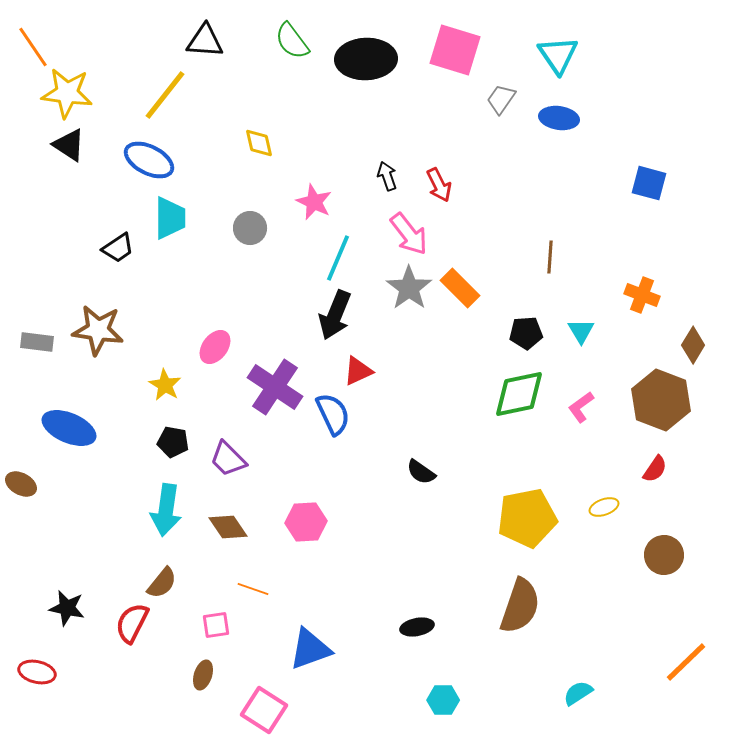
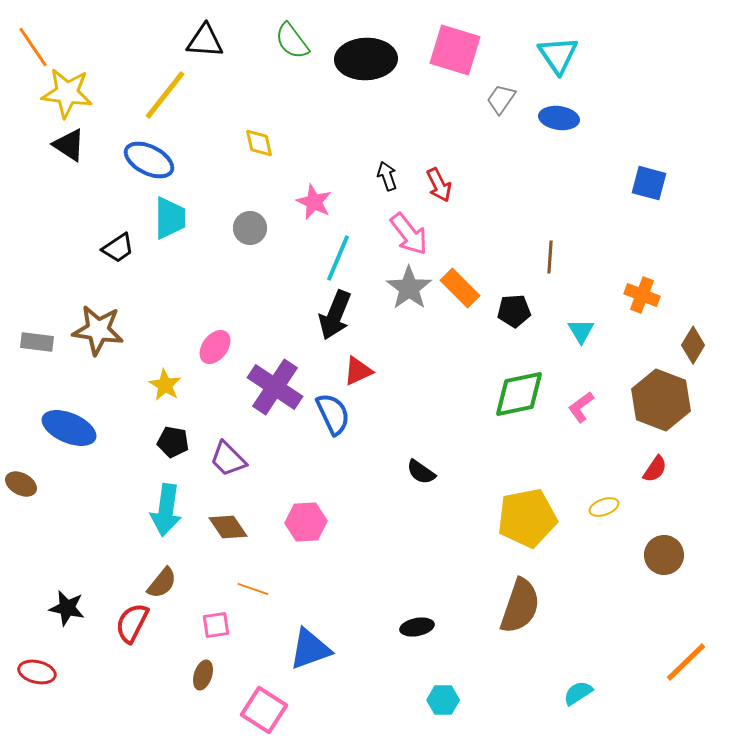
black pentagon at (526, 333): moved 12 px left, 22 px up
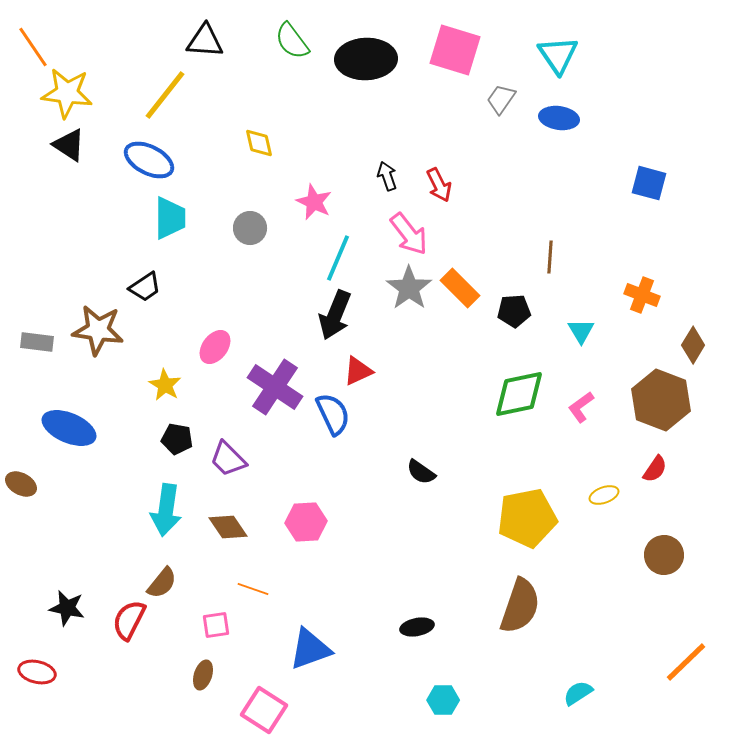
black trapezoid at (118, 248): moved 27 px right, 39 px down
black pentagon at (173, 442): moved 4 px right, 3 px up
yellow ellipse at (604, 507): moved 12 px up
red semicircle at (132, 623): moved 3 px left, 3 px up
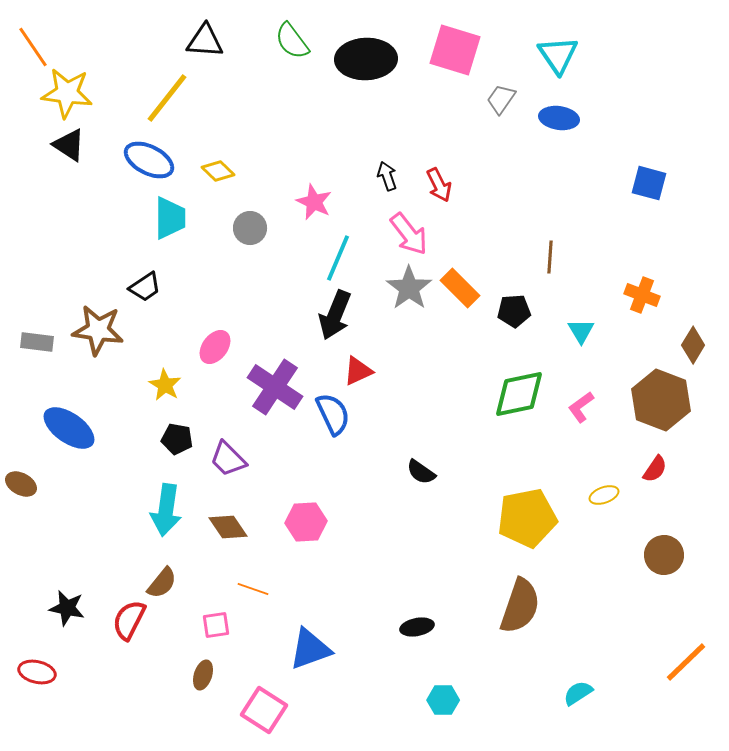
yellow line at (165, 95): moved 2 px right, 3 px down
yellow diamond at (259, 143): moved 41 px left, 28 px down; rotated 32 degrees counterclockwise
blue ellipse at (69, 428): rotated 12 degrees clockwise
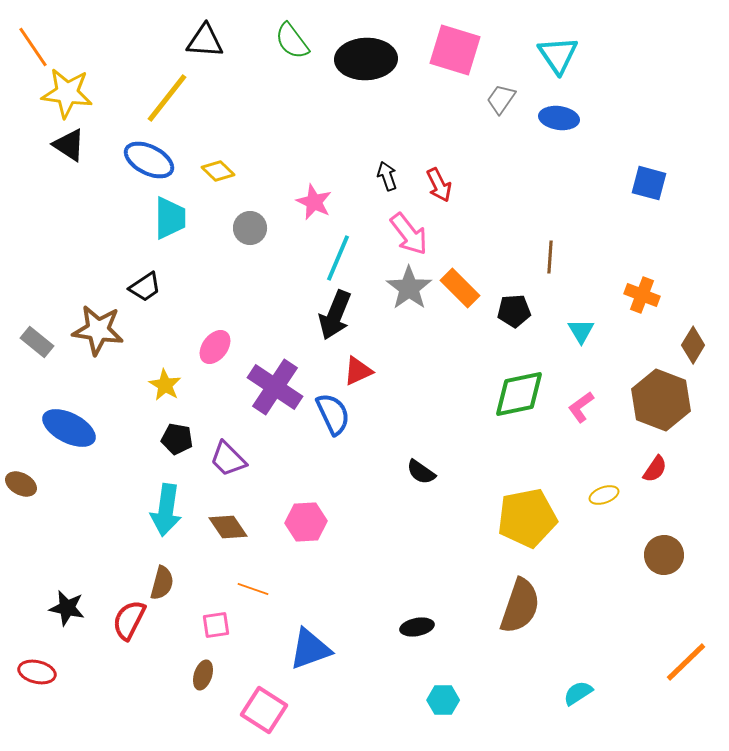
gray rectangle at (37, 342): rotated 32 degrees clockwise
blue ellipse at (69, 428): rotated 8 degrees counterclockwise
brown semicircle at (162, 583): rotated 24 degrees counterclockwise
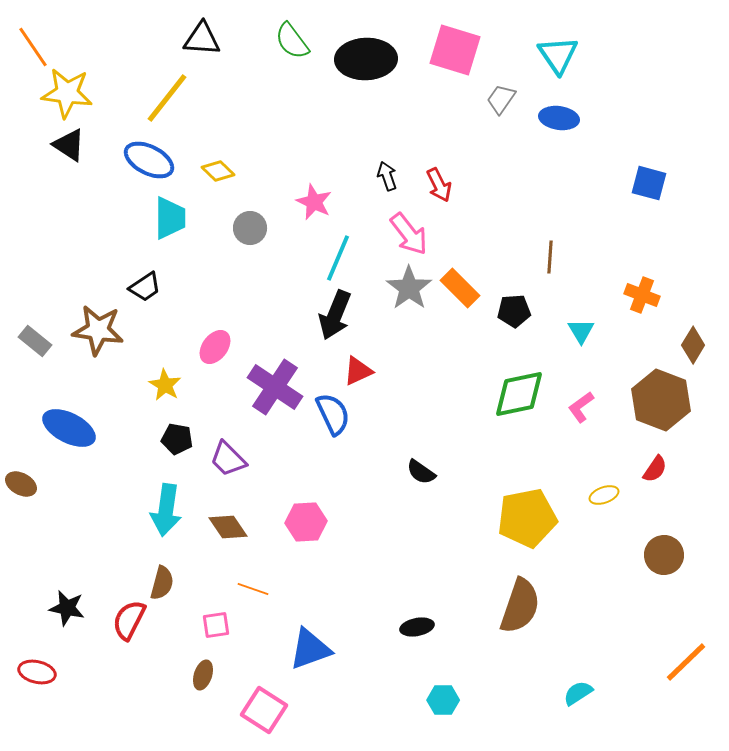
black triangle at (205, 41): moved 3 px left, 2 px up
gray rectangle at (37, 342): moved 2 px left, 1 px up
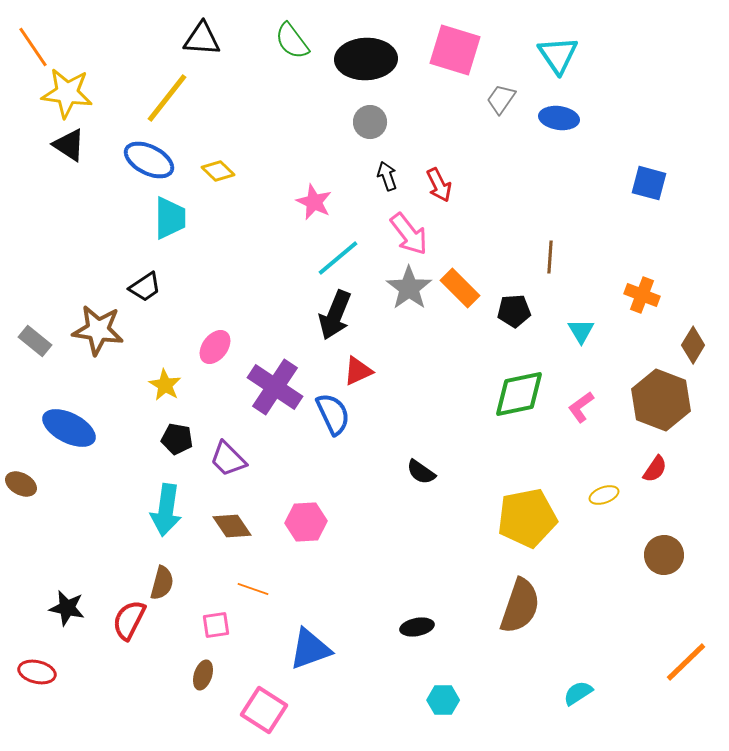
gray circle at (250, 228): moved 120 px right, 106 px up
cyan line at (338, 258): rotated 27 degrees clockwise
brown diamond at (228, 527): moved 4 px right, 1 px up
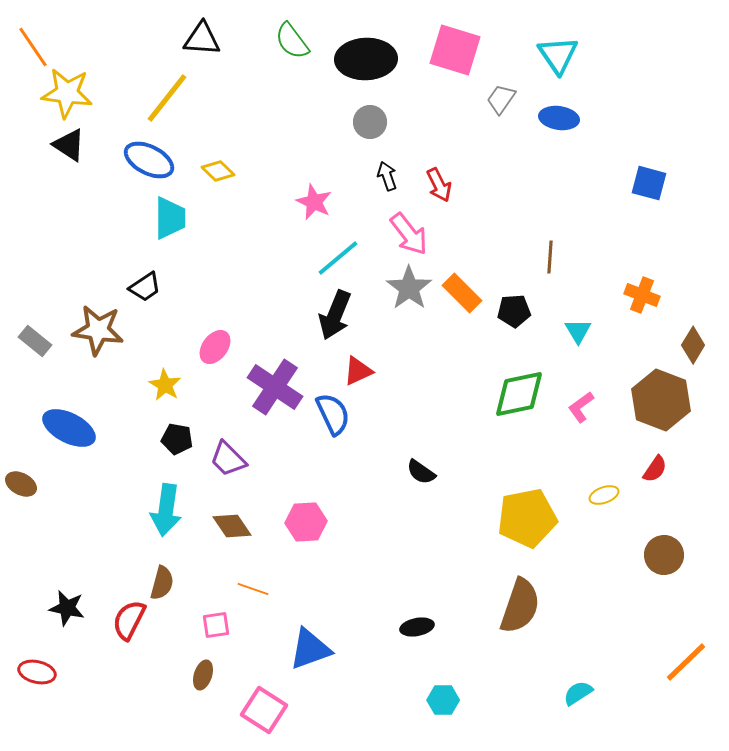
orange rectangle at (460, 288): moved 2 px right, 5 px down
cyan triangle at (581, 331): moved 3 px left
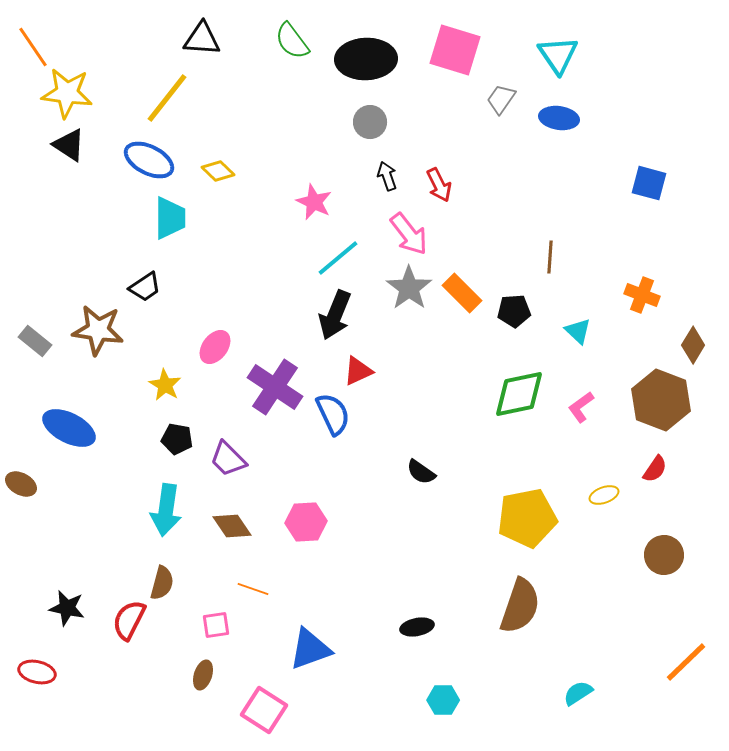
cyan triangle at (578, 331): rotated 16 degrees counterclockwise
